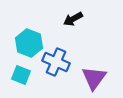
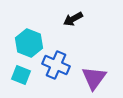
blue cross: moved 3 px down
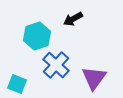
cyan hexagon: moved 8 px right, 7 px up; rotated 20 degrees clockwise
blue cross: rotated 20 degrees clockwise
cyan square: moved 4 px left, 9 px down
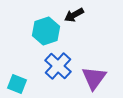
black arrow: moved 1 px right, 4 px up
cyan hexagon: moved 9 px right, 5 px up
blue cross: moved 2 px right, 1 px down
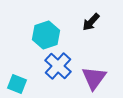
black arrow: moved 17 px right, 7 px down; rotated 18 degrees counterclockwise
cyan hexagon: moved 4 px down
